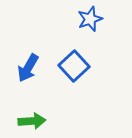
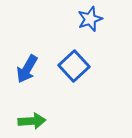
blue arrow: moved 1 px left, 1 px down
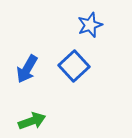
blue star: moved 6 px down
green arrow: rotated 16 degrees counterclockwise
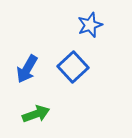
blue square: moved 1 px left, 1 px down
green arrow: moved 4 px right, 7 px up
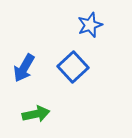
blue arrow: moved 3 px left, 1 px up
green arrow: rotated 8 degrees clockwise
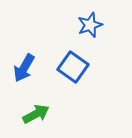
blue square: rotated 12 degrees counterclockwise
green arrow: rotated 16 degrees counterclockwise
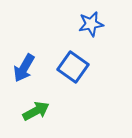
blue star: moved 1 px right, 1 px up; rotated 10 degrees clockwise
green arrow: moved 3 px up
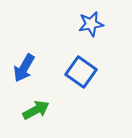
blue square: moved 8 px right, 5 px down
green arrow: moved 1 px up
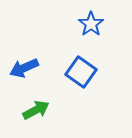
blue star: rotated 25 degrees counterclockwise
blue arrow: rotated 36 degrees clockwise
